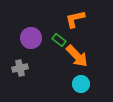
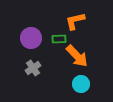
orange L-shape: moved 2 px down
green rectangle: moved 1 px up; rotated 40 degrees counterclockwise
gray cross: moved 13 px right; rotated 21 degrees counterclockwise
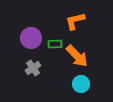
green rectangle: moved 4 px left, 5 px down
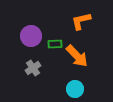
orange L-shape: moved 6 px right
purple circle: moved 2 px up
cyan circle: moved 6 px left, 5 px down
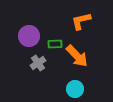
purple circle: moved 2 px left
gray cross: moved 5 px right, 5 px up
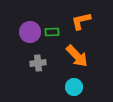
purple circle: moved 1 px right, 4 px up
green rectangle: moved 3 px left, 12 px up
gray cross: rotated 28 degrees clockwise
cyan circle: moved 1 px left, 2 px up
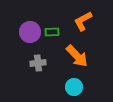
orange L-shape: moved 2 px right; rotated 15 degrees counterclockwise
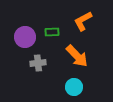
purple circle: moved 5 px left, 5 px down
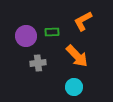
purple circle: moved 1 px right, 1 px up
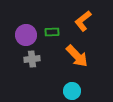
orange L-shape: rotated 10 degrees counterclockwise
purple circle: moved 1 px up
gray cross: moved 6 px left, 4 px up
cyan circle: moved 2 px left, 4 px down
